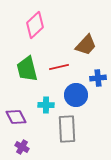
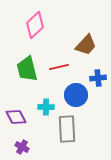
cyan cross: moved 2 px down
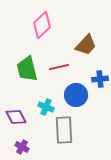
pink diamond: moved 7 px right
blue cross: moved 2 px right, 1 px down
cyan cross: rotated 21 degrees clockwise
gray rectangle: moved 3 px left, 1 px down
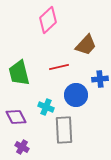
pink diamond: moved 6 px right, 5 px up
green trapezoid: moved 8 px left, 4 px down
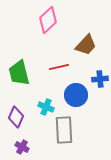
purple diamond: rotated 50 degrees clockwise
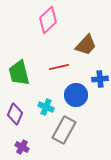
purple diamond: moved 1 px left, 3 px up
gray rectangle: rotated 32 degrees clockwise
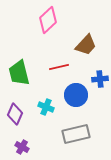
gray rectangle: moved 12 px right, 4 px down; rotated 48 degrees clockwise
